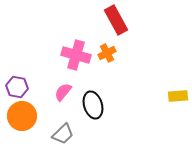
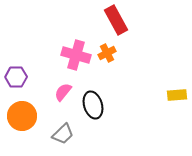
purple hexagon: moved 1 px left, 10 px up; rotated 10 degrees counterclockwise
yellow rectangle: moved 1 px left, 1 px up
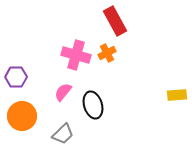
red rectangle: moved 1 px left, 1 px down
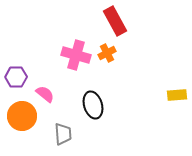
pink semicircle: moved 18 px left, 2 px down; rotated 90 degrees clockwise
gray trapezoid: rotated 50 degrees counterclockwise
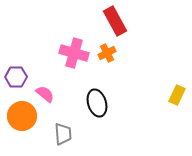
pink cross: moved 2 px left, 2 px up
yellow rectangle: rotated 60 degrees counterclockwise
black ellipse: moved 4 px right, 2 px up
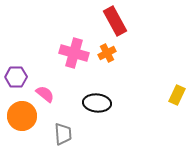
black ellipse: rotated 68 degrees counterclockwise
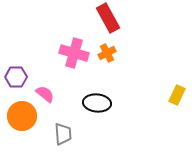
red rectangle: moved 7 px left, 3 px up
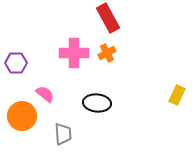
pink cross: rotated 16 degrees counterclockwise
purple hexagon: moved 14 px up
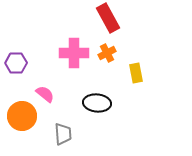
yellow rectangle: moved 41 px left, 22 px up; rotated 36 degrees counterclockwise
